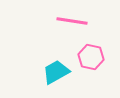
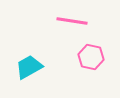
cyan trapezoid: moved 27 px left, 5 px up
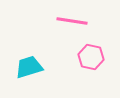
cyan trapezoid: rotated 12 degrees clockwise
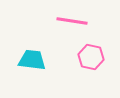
cyan trapezoid: moved 3 px right, 7 px up; rotated 24 degrees clockwise
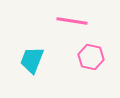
cyan trapezoid: rotated 76 degrees counterclockwise
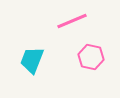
pink line: rotated 32 degrees counterclockwise
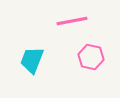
pink line: rotated 12 degrees clockwise
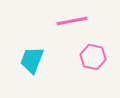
pink hexagon: moved 2 px right
